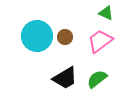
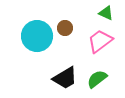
brown circle: moved 9 px up
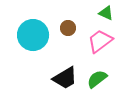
brown circle: moved 3 px right
cyan circle: moved 4 px left, 1 px up
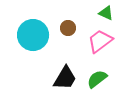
black trapezoid: rotated 28 degrees counterclockwise
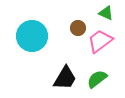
brown circle: moved 10 px right
cyan circle: moved 1 px left, 1 px down
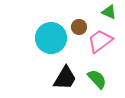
green triangle: moved 3 px right, 1 px up
brown circle: moved 1 px right, 1 px up
cyan circle: moved 19 px right, 2 px down
green semicircle: rotated 85 degrees clockwise
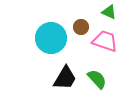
brown circle: moved 2 px right
pink trapezoid: moved 5 px right; rotated 56 degrees clockwise
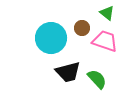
green triangle: moved 2 px left, 1 px down; rotated 14 degrees clockwise
brown circle: moved 1 px right, 1 px down
black trapezoid: moved 3 px right, 6 px up; rotated 44 degrees clockwise
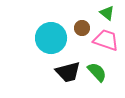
pink trapezoid: moved 1 px right, 1 px up
green semicircle: moved 7 px up
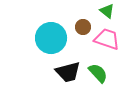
green triangle: moved 2 px up
brown circle: moved 1 px right, 1 px up
pink trapezoid: moved 1 px right, 1 px up
green semicircle: moved 1 px right, 1 px down
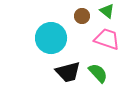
brown circle: moved 1 px left, 11 px up
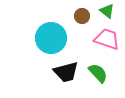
black trapezoid: moved 2 px left
